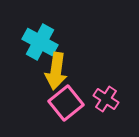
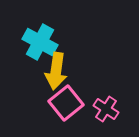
pink cross: moved 10 px down
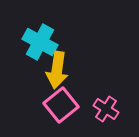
yellow arrow: moved 1 px right, 1 px up
pink square: moved 5 px left, 2 px down
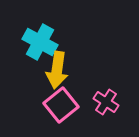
pink cross: moved 7 px up
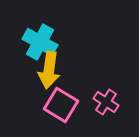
yellow arrow: moved 8 px left
pink square: rotated 20 degrees counterclockwise
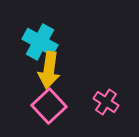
pink square: moved 12 px left, 1 px down; rotated 16 degrees clockwise
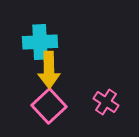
cyan cross: rotated 32 degrees counterclockwise
yellow arrow: rotated 9 degrees counterclockwise
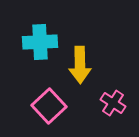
yellow arrow: moved 31 px right, 5 px up
pink cross: moved 7 px right, 1 px down
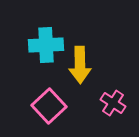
cyan cross: moved 6 px right, 3 px down
